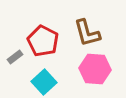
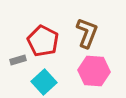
brown L-shape: rotated 144 degrees counterclockwise
gray rectangle: moved 3 px right, 3 px down; rotated 21 degrees clockwise
pink hexagon: moved 1 px left, 2 px down
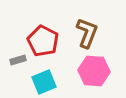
cyan square: rotated 20 degrees clockwise
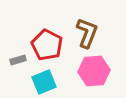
red pentagon: moved 4 px right, 4 px down
pink hexagon: rotated 8 degrees counterclockwise
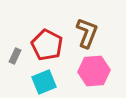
gray rectangle: moved 3 px left, 4 px up; rotated 49 degrees counterclockwise
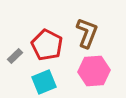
gray rectangle: rotated 21 degrees clockwise
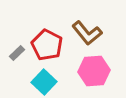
brown L-shape: rotated 120 degrees clockwise
gray rectangle: moved 2 px right, 3 px up
cyan square: rotated 25 degrees counterclockwise
